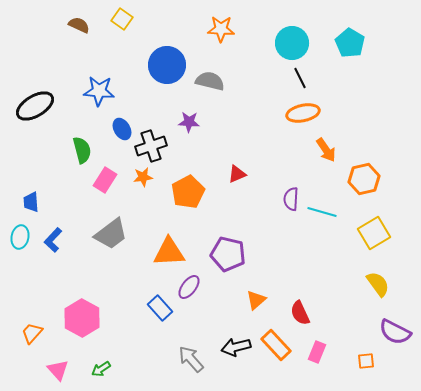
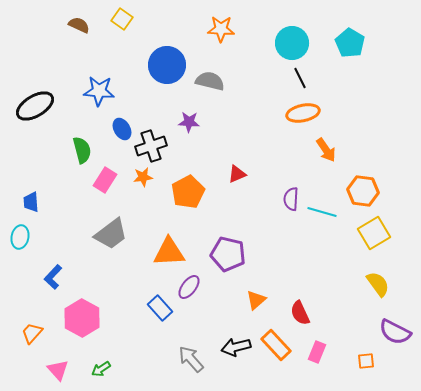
orange hexagon at (364, 179): moved 1 px left, 12 px down; rotated 20 degrees clockwise
blue L-shape at (53, 240): moved 37 px down
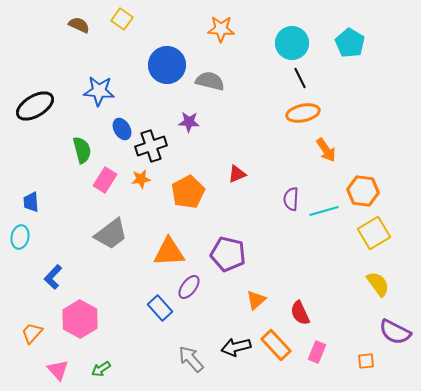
orange star at (143, 177): moved 2 px left, 2 px down
cyan line at (322, 212): moved 2 px right, 1 px up; rotated 32 degrees counterclockwise
pink hexagon at (82, 318): moved 2 px left, 1 px down
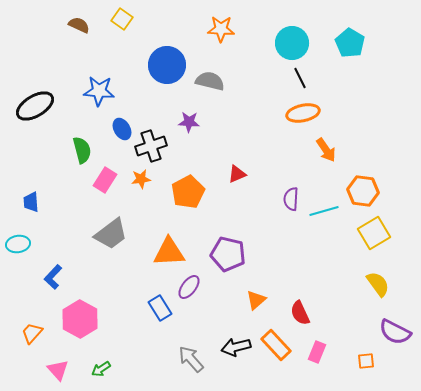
cyan ellipse at (20, 237): moved 2 px left, 7 px down; rotated 70 degrees clockwise
blue rectangle at (160, 308): rotated 10 degrees clockwise
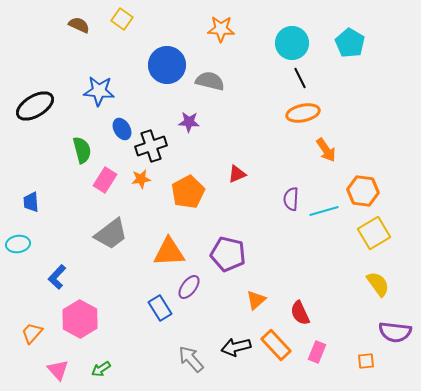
blue L-shape at (53, 277): moved 4 px right
purple semicircle at (395, 332): rotated 20 degrees counterclockwise
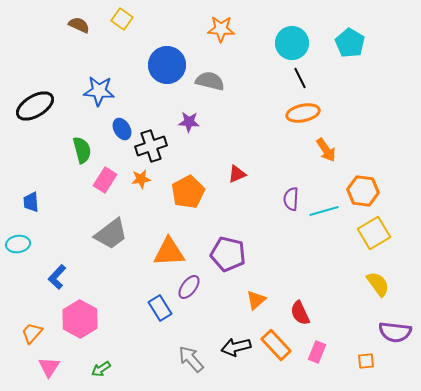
pink triangle at (58, 370): moved 9 px left, 3 px up; rotated 15 degrees clockwise
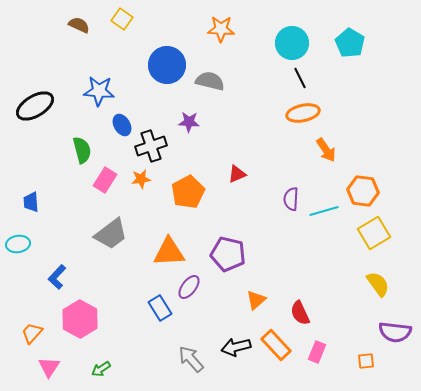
blue ellipse at (122, 129): moved 4 px up
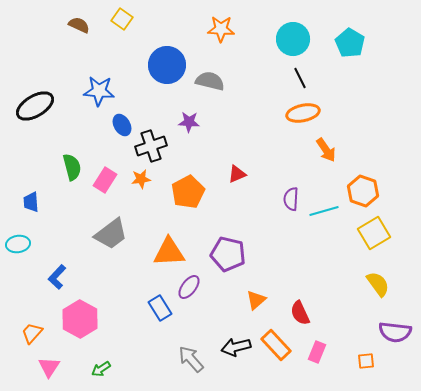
cyan circle at (292, 43): moved 1 px right, 4 px up
green semicircle at (82, 150): moved 10 px left, 17 px down
orange hexagon at (363, 191): rotated 12 degrees clockwise
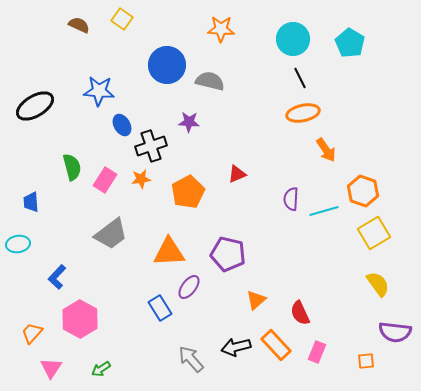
pink triangle at (49, 367): moved 2 px right, 1 px down
